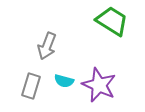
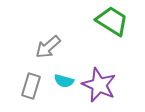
gray arrow: moved 1 px right, 1 px down; rotated 28 degrees clockwise
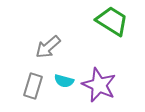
gray rectangle: moved 2 px right
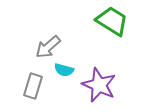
cyan semicircle: moved 11 px up
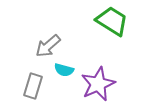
gray arrow: moved 1 px up
purple star: moved 1 px left, 1 px up; rotated 24 degrees clockwise
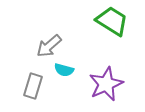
gray arrow: moved 1 px right
purple star: moved 8 px right
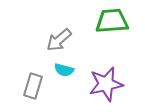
green trapezoid: rotated 36 degrees counterclockwise
gray arrow: moved 10 px right, 6 px up
purple star: rotated 12 degrees clockwise
